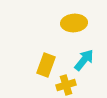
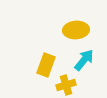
yellow ellipse: moved 2 px right, 7 px down
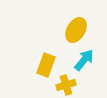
yellow ellipse: rotated 55 degrees counterclockwise
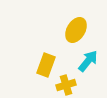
cyan arrow: moved 4 px right, 1 px down
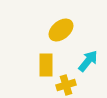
yellow ellipse: moved 15 px left; rotated 20 degrees clockwise
yellow rectangle: rotated 20 degrees counterclockwise
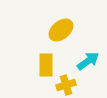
cyan arrow: rotated 15 degrees clockwise
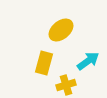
yellow rectangle: moved 2 px left, 2 px up; rotated 15 degrees clockwise
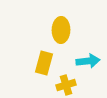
yellow ellipse: rotated 50 degrees counterclockwise
cyan arrow: rotated 30 degrees clockwise
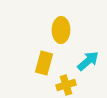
cyan arrow: rotated 35 degrees counterclockwise
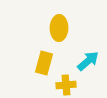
yellow ellipse: moved 2 px left, 2 px up
yellow cross: rotated 12 degrees clockwise
